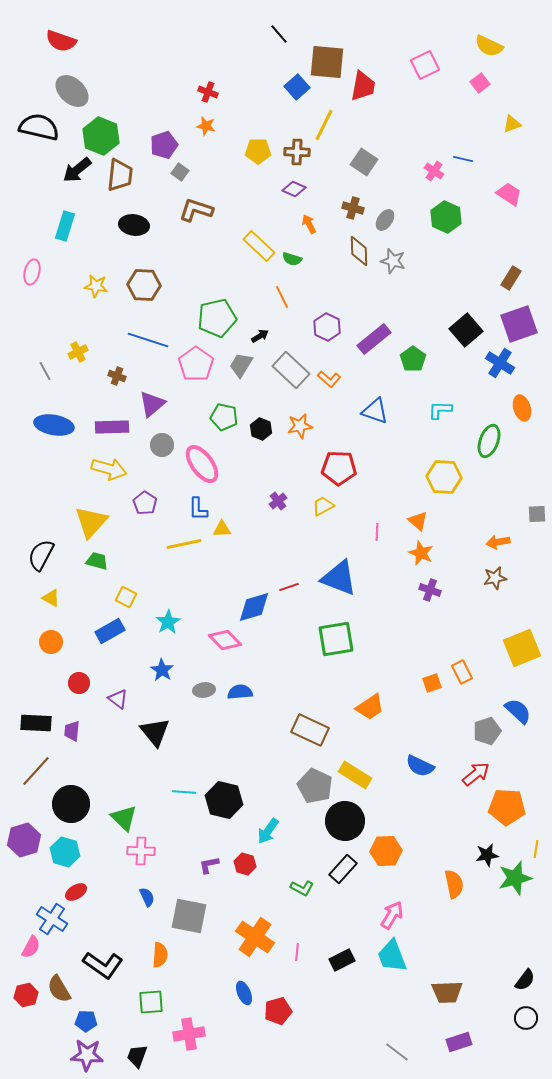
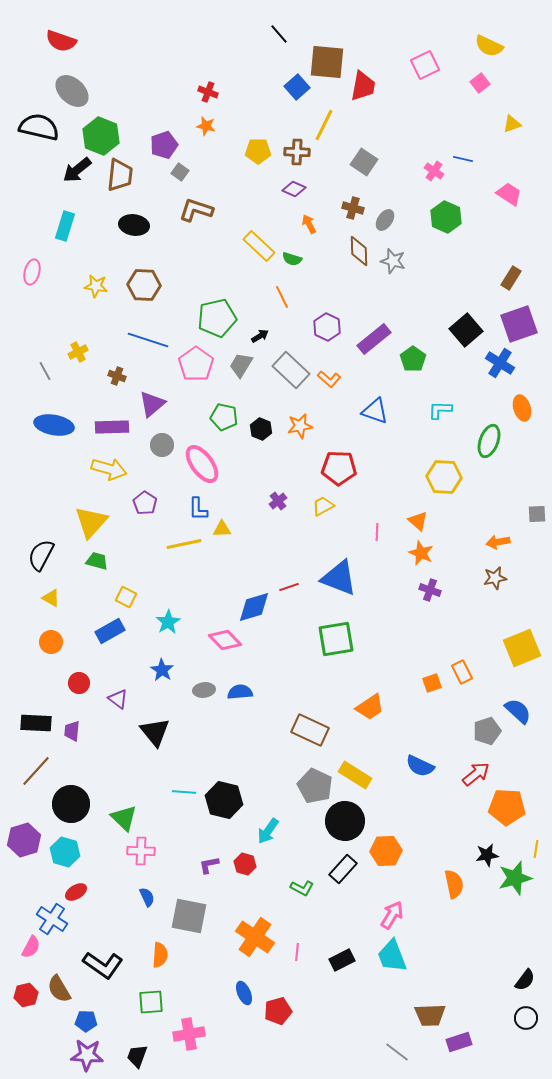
brown trapezoid at (447, 992): moved 17 px left, 23 px down
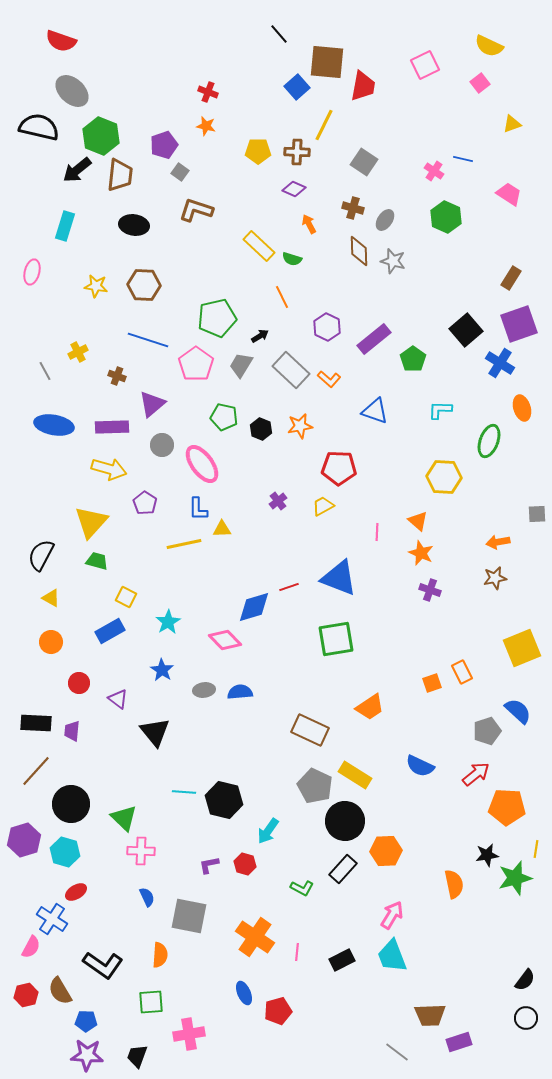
brown semicircle at (59, 989): moved 1 px right, 2 px down
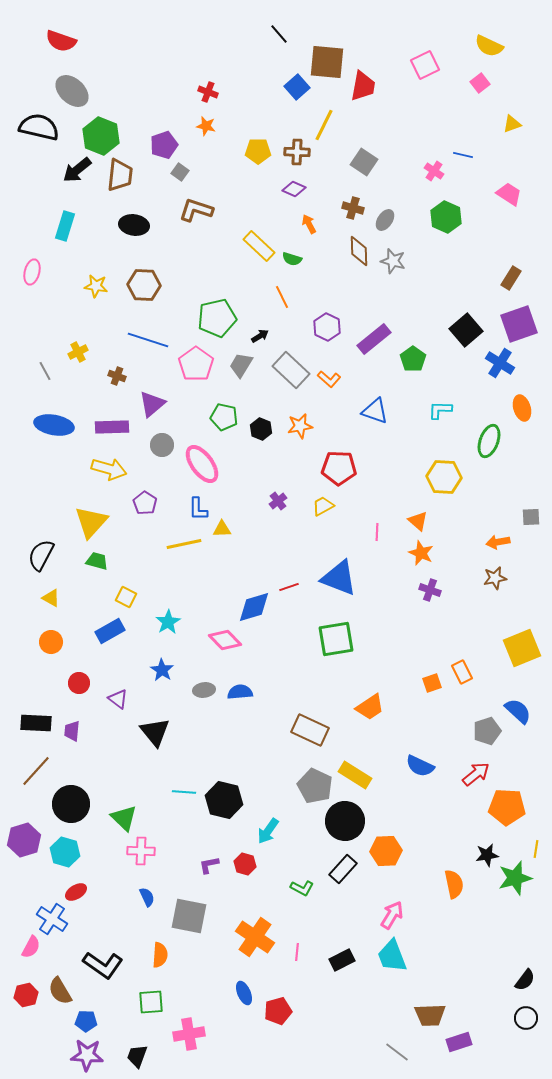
blue line at (463, 159): moved 4 px up
gray square at (537, 514): moved 6 px left, 3 px down
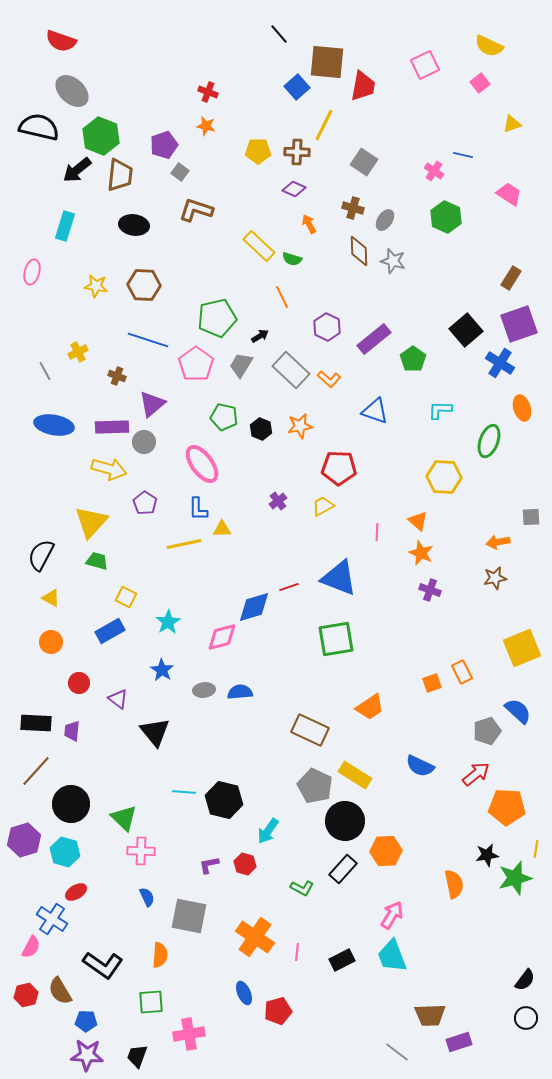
gray circle at (162, 445): moved 18 px left, 3 px up
pink diamond at (225, 640): moved 3 px left, 3 px up; rotated 60 degrees counterclockwise
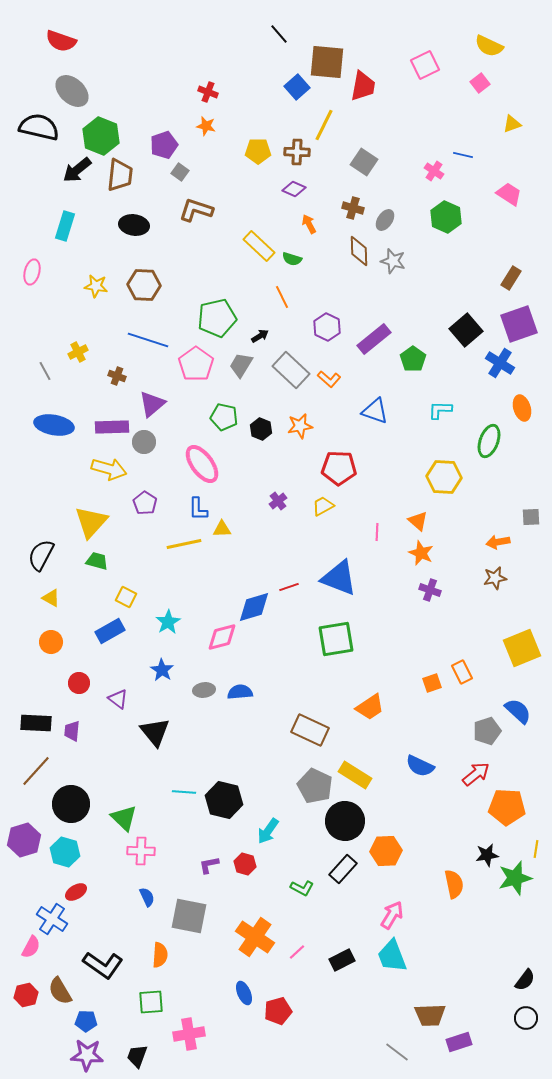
pink line at (297, 952): rotated 42 degrees clockwise
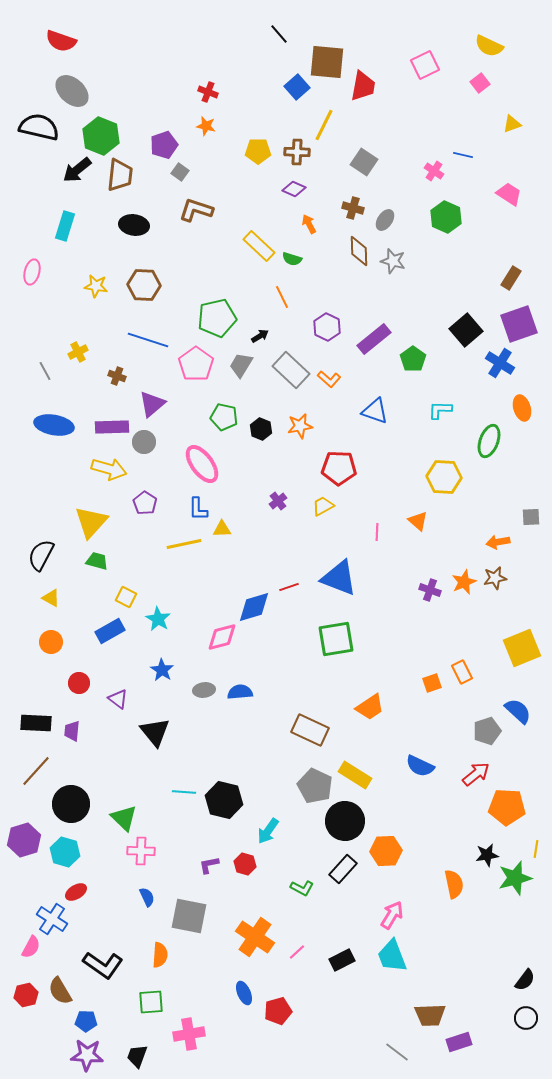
orange star at (421, 553): moved 43 px right, 29 px down; rotated 25 degrees clockwise
cyan star at (168, 622): moved 10 px left, 3 px up; rotated 10 degrees counterclockwise
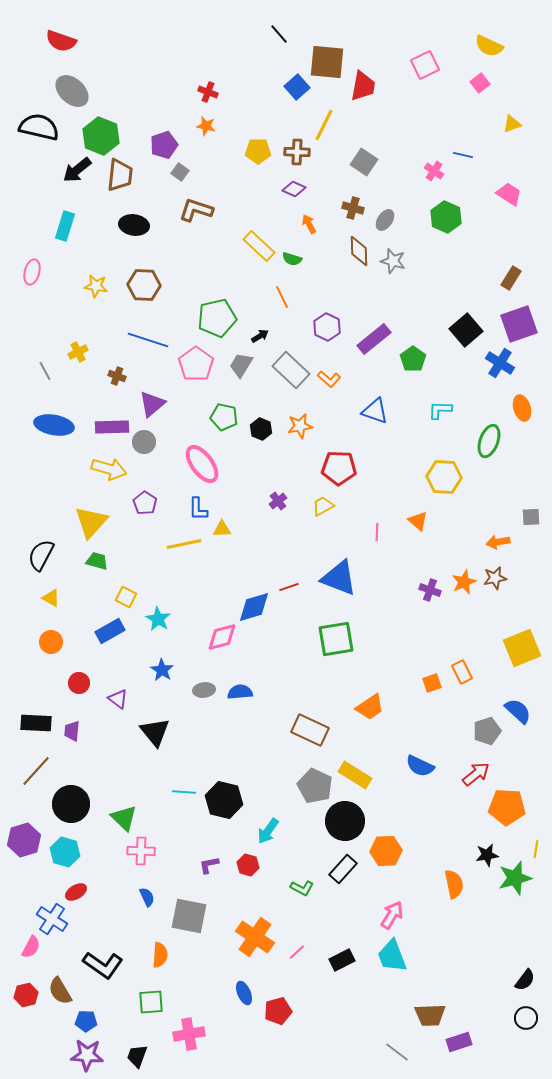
red hexagon at (245, 864): moved 3 px right, 1 px down
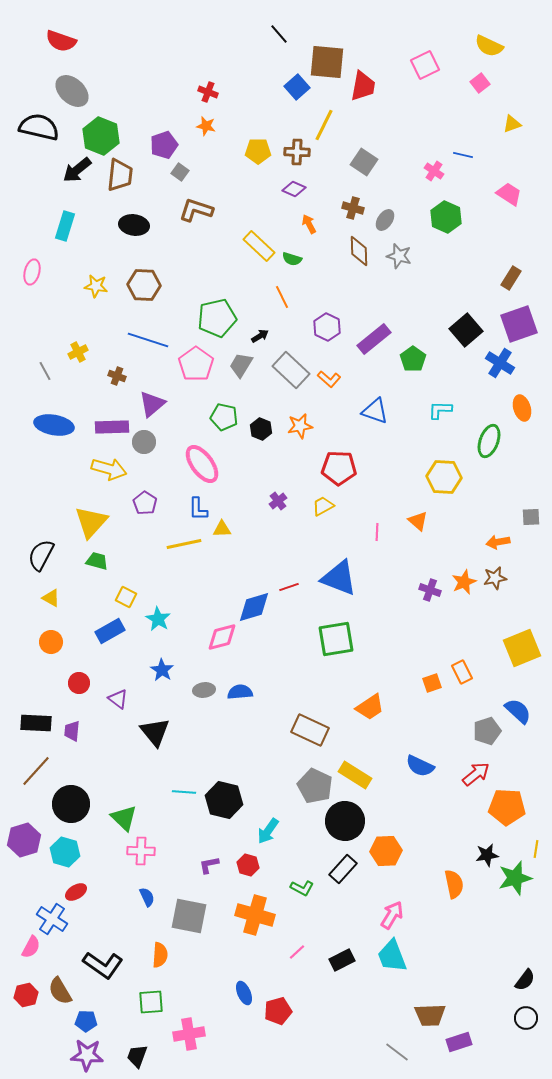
gray star at (393, 261): moved 6 px right, 5 px up
orange cross at (255, 937): moved 22 px up; rotated 18 degrees counterclockwise
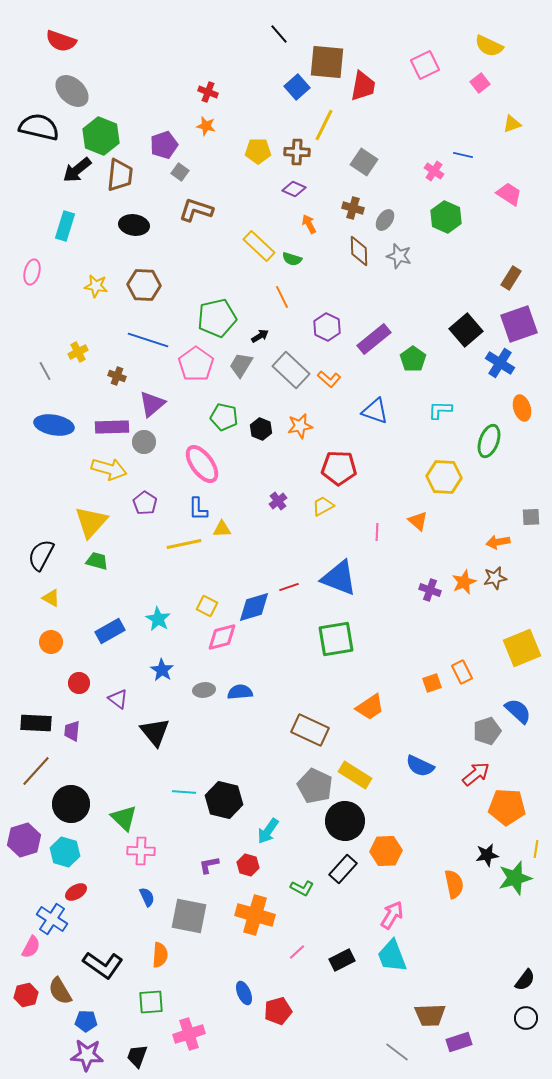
yellow square at (126, 597): moved 81 px right, 9 px down
pink cross at (189, 1034): rotated 8 degrees counterclockwise
